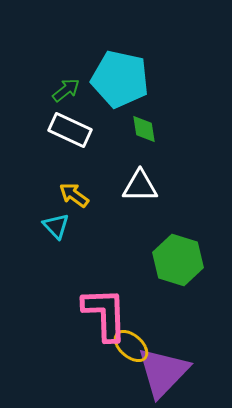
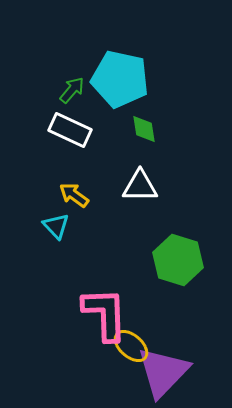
green arrow: moved 6 px right; rotated 12 degrees counterclockwise
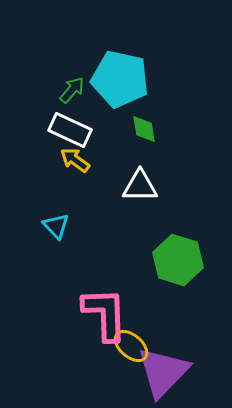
yellow arrow: moved 1 px right, 35 px up
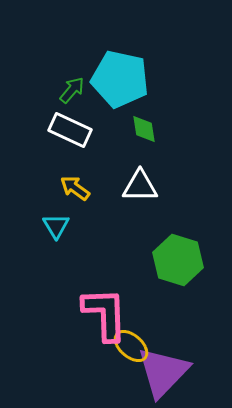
yellow arrow: moved 28 px down
cyan triangle: rotated 12 degrees clockwise
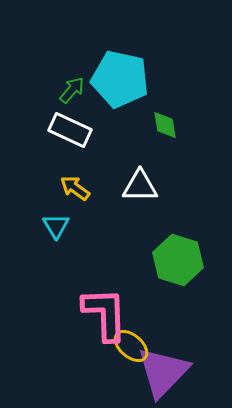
green diamond: moved 21 px right, 4 px up
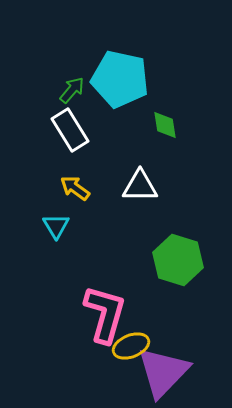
white rectangle: rotated 33 degrees clockwise
pink L-shape: rotated 18 degrees clockwise
yellow ellipse: rotated 63 degrees counterclockwise
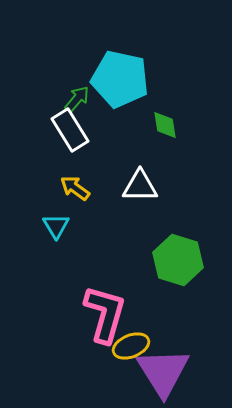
green arrow: moved 5 px right, 9 px down
purple triangle: rotated 16 degrees counterclockwise
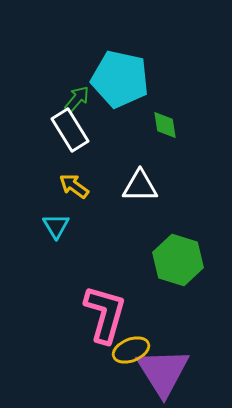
yellow arrow: moved 1 px left, 2 px up
yellow ellipse: moved 4 px down
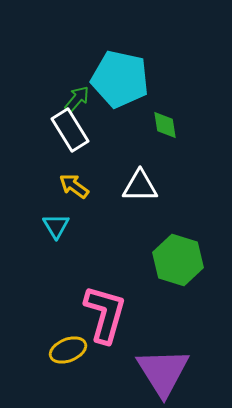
yellow ellipse: moved 63 px left
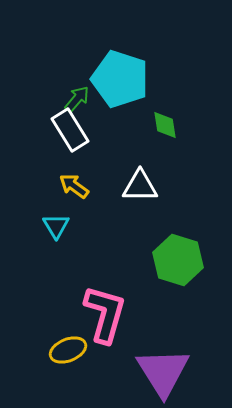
cyan pentagon: rotated 6 degrees clockwise
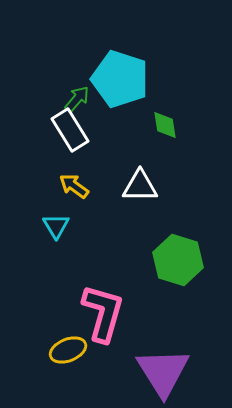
pink L-shape: moved 2 px left, 1 px up
